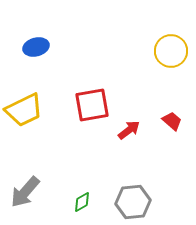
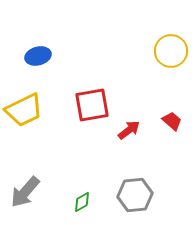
blue ellipse: moved 2 px right, 9 px down
gray hexagon: moved 2 px right, 7 px up
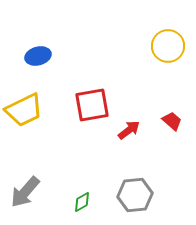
yellow circle: moved 3 px left, 5 px up
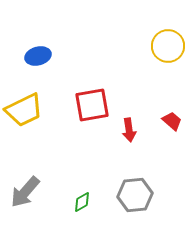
red arrow: rotated 120 degrees clockwise
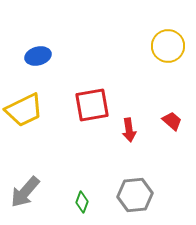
green diamond: rotated 40 degrees counterclockwise
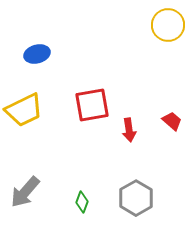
yellow circle: moved 21 px up
blue ellipse: moved 1 px left, 2 px up
gray hexagon: moved 1 px right, 3 px down; rotated 24 degrees counterclockwise
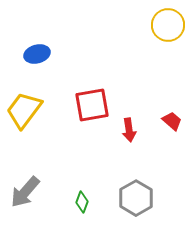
yellow trapezoid: rotated 153 degrees clockwise
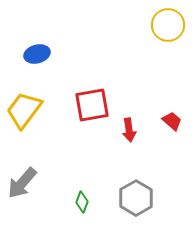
gray arrow: moved 3 px left, 9 px up
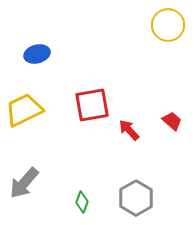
yellow trapezoid: rotated 27 degrees clockwise
red arrow: rotated 145 degrees clockwise
gray arrow: moved 2 px right
